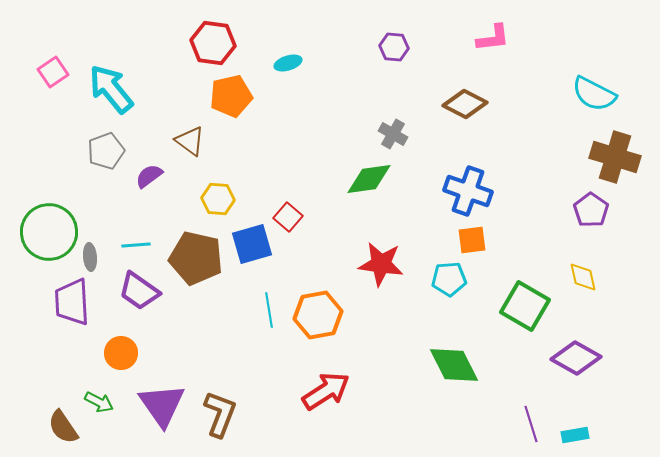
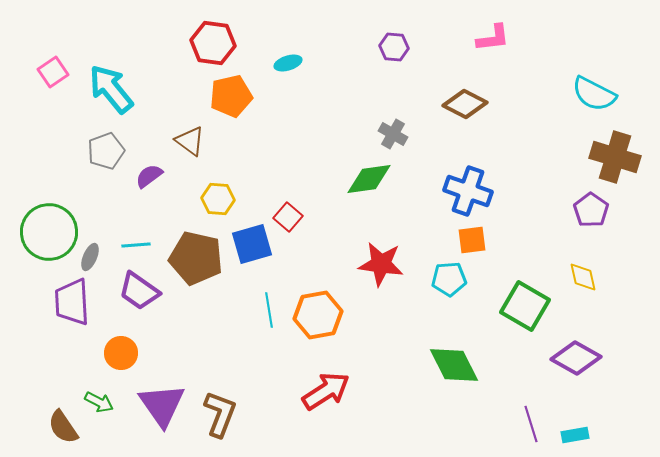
gray ellipse at (90, 257): rotated 28 degrees clockwise
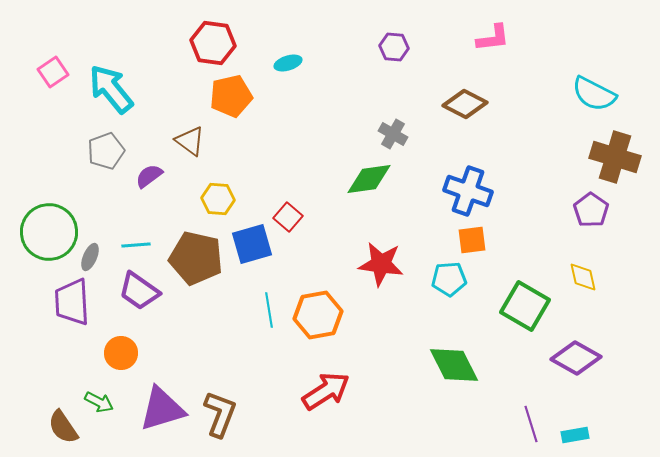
purple triangle at (162, 405): moved 4 px down; rotated 48 degrees clockwise
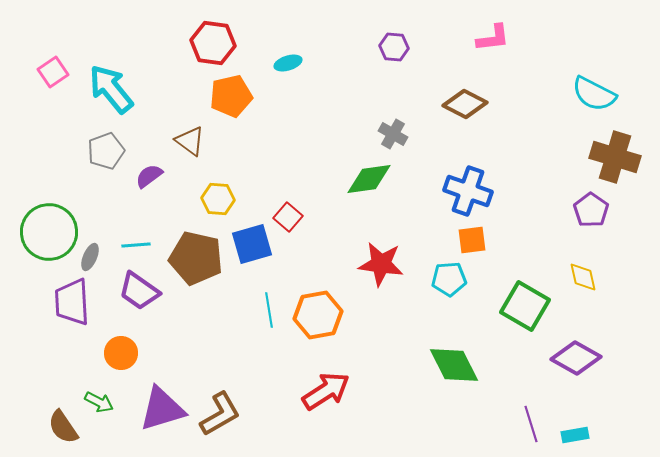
brown L-shape at (220, 414): rotated 39 degrees clockwise
